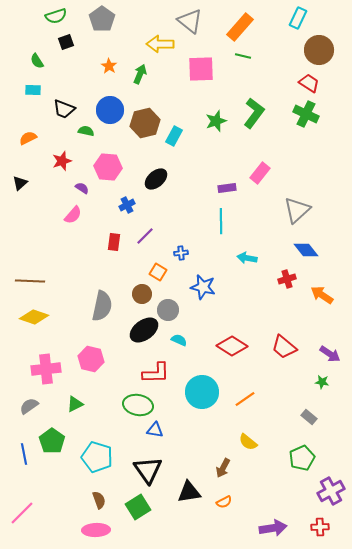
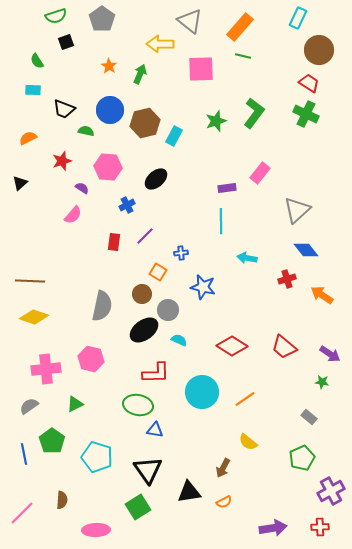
brown semicircle at (99, 500): moved 37 px left; rotated 24 degrees clockwise
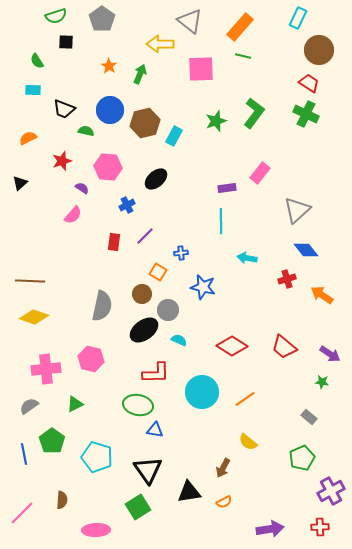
black square at (66, 42): rotated 21 degrees clockwise
purple arrow at (273, 528): moved 3 px left, 1 px down
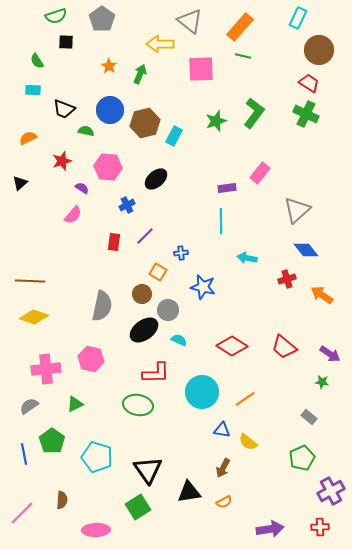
blue triangle at (155, 430): moved 67 px right
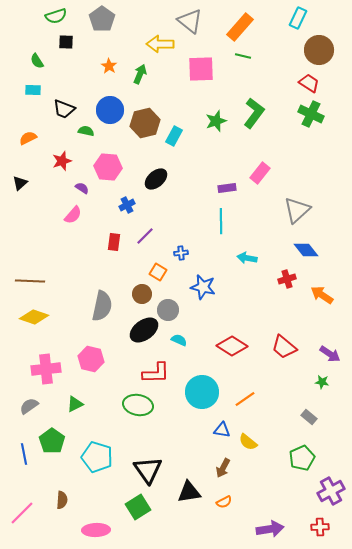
green cross at (306, 114): moved 5 px right
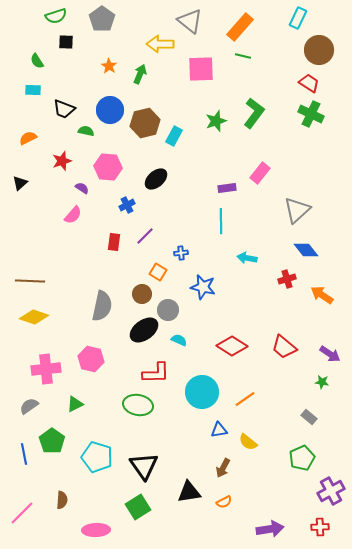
blue triangle at (222, 430): moved 3 px left; rotated 18 degrees counterclockwise
black triangle at (148, 470): moved 4 px left, 4 px up
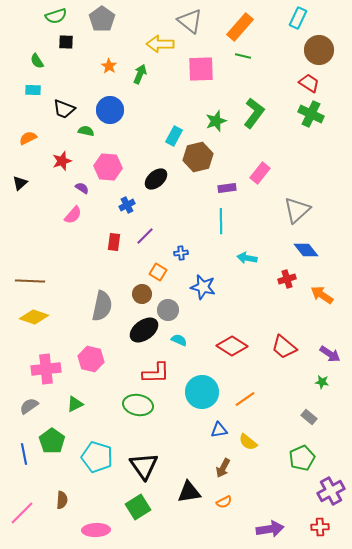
brown hexagon at (145, 123): moved 53 px right, 34 px down
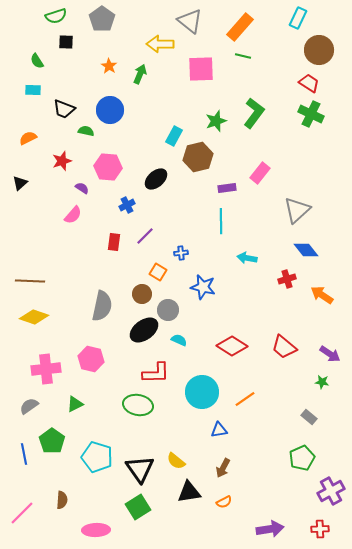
yellow semicircle at (248, 442): moved 72 px left, 19 px down
black triangle at (144, 466): moved 4 px left, 3 px down
red cross at (320, 527): moved 2 px down
